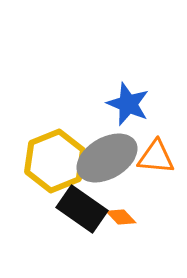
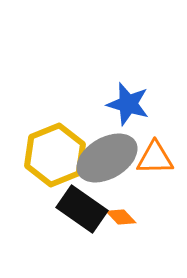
blue star: rotated 6 degrees counterclockwise
orange triangle: moved 1 px left, 1 px down; rotated 6 degrees counterclockwise
yellow hexagon: moved 6 px up
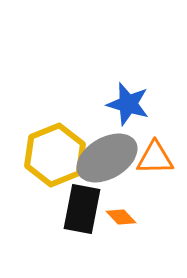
black rectangle: rotated 66 degrees clockwise
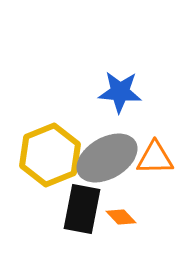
blue star: moved 8 px left, 12 px up; rotated 12 degrees counterclockwise
yellow hexagon: moved 5 px left
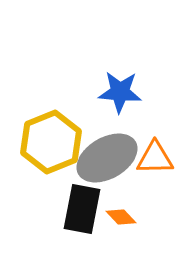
yellow hexagon: moved 1 px right, 13 px up
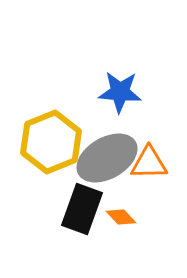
orange triangle: moved 6 px left, 5 px down
black rectangle: rotated 9 degrees clockwise
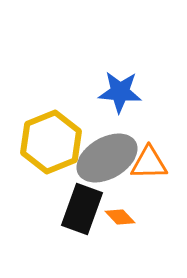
orange diamond: moved 1 px left
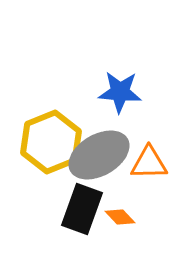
gray ellipse: moved 8 px left, 3 px up
